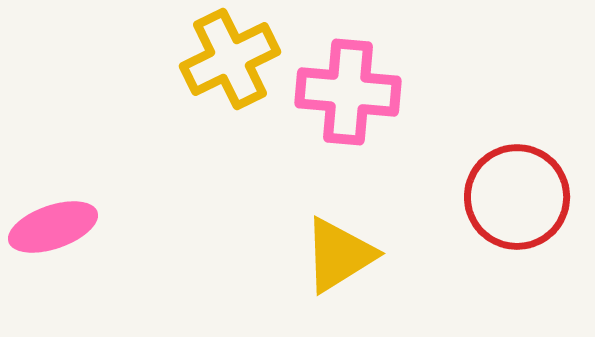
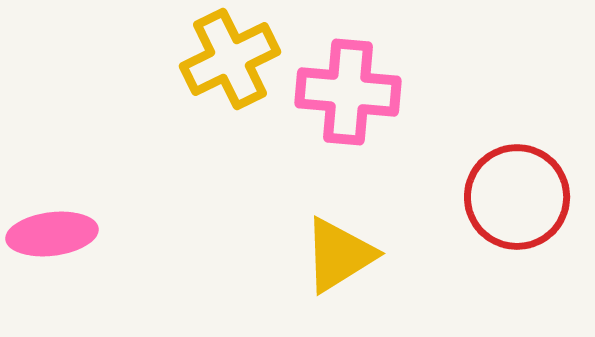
pink ellipse: moved 1 px left, 7 px down; rotated 12 degrees clockwise
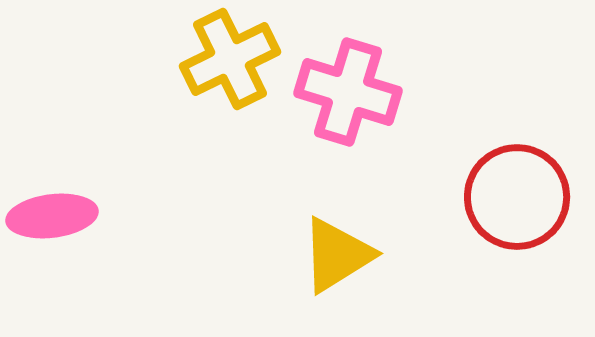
pink cross: rotated 12 degrees clockwise
pink ellipse: moved 18 px up
yellow triangle: moved 2 px left
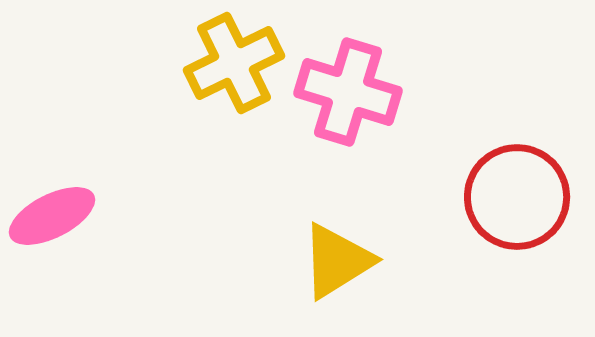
yellow cross: moved 4 px right, 4 px down
pink ellipse: rotated 20 degrees counterclockwise
yellow triangle: moved 6 px down
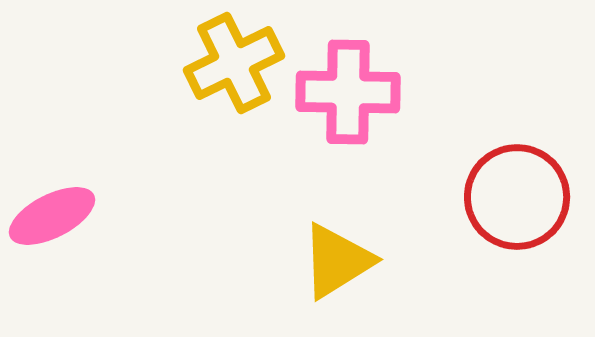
pink cross: rotated 16 degrees counterclockwise
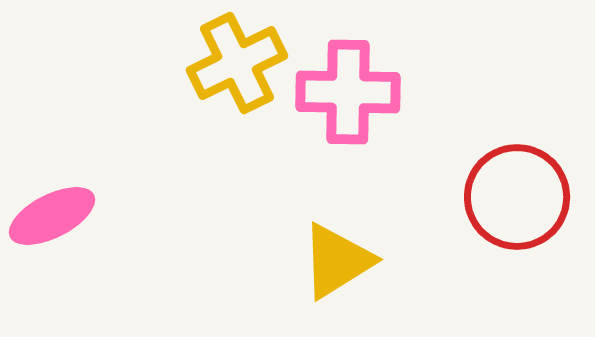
yellow cross: moved 3 px right
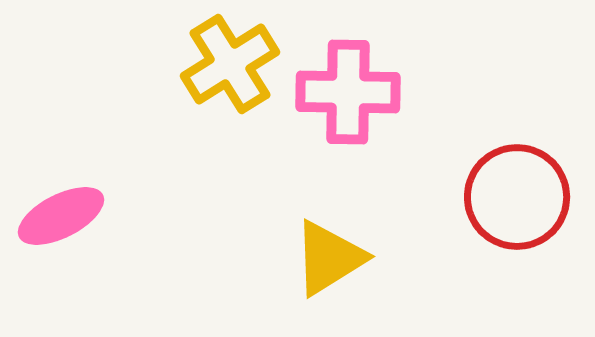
yellow cross: moved 7 px left, 1 px down; rotated 6 degrees counterclockwise
pink ellipse: moved 9 px right
yellow triangle: moved 8 px left, 3 px up
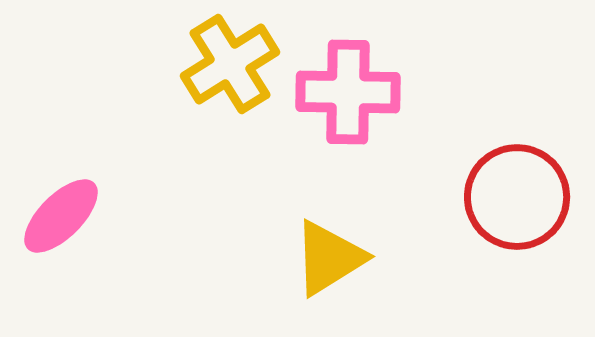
pink ellipse: rotated 18 degrees counterclockwise
